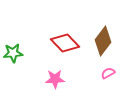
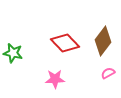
green star: rotated 18 degrees clockwise
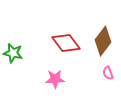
red diamond: moved 1 px right; rotated 8 degrees clockwise
pink semicircle: rotated 80 degrees counterclockwise
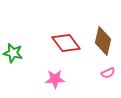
brown diamond: rotated 24 degrees counterclockwise
pink semicircle: rotated 96 degrees counterclockwise
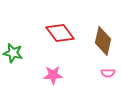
red diamond: moved 6 px left, 10 px up
pink semicircle: rotated 24 degrees clockwise
pink star: moved 2 px left, 4 px up
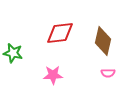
red diamond: rotated 60 degrees counterclockwise
